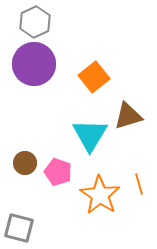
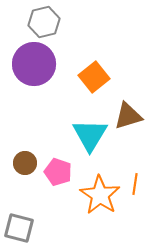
gray hexagon: moved 9 px right; rotated 12 degrees clockwise
orange line: moved 4 px left; rotated 25 degrees clockwise
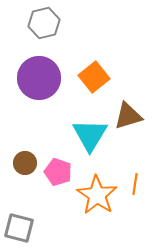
gray hexagon: moved 1 px down
purple circle: moved 5 px right, 14 px down
orange star: moved 3 px left
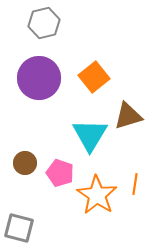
pink pentagon: moved 2 px right, 1 px down
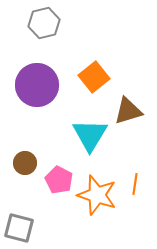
purple circle: moved 2 px left, 7 px down
brown triangle: moved 5 px up
pink pentagon: moved 1 px left, 7 px down; rotated 8 degrees clockwise
orange star: rotated 15 degrees counterclockwise
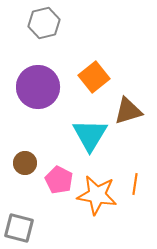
purple circle: moved 1 px right, 2 px down
orange star: rotated 9 degrees counterclockwise
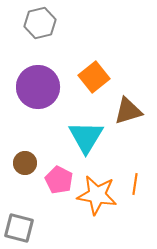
gray hexagon: moved 4 px left
cyan triangle: moved 4 px left, 2 px down
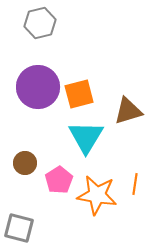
orange square: moved 15 px left, 17 px down; rotated 24 degrees clockwise
pink pentagon: rotated 12 degrees clockwise
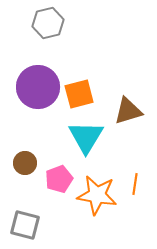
gray hexagon: moved 8 px right
pink pentagon: moved 1 px up; rotated 12 degrees clockwise
gray square: moved 6 px right, 3 px up
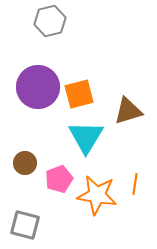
gray hexagon: moved 2 px right, 2 px up
